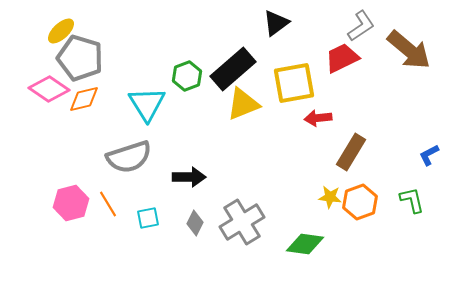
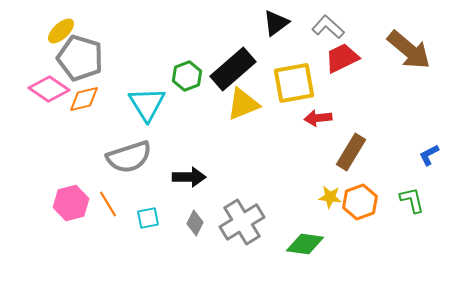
gray L-shape: moved 33 px left, 1 px down; rotated 104 degrees counterclockwise
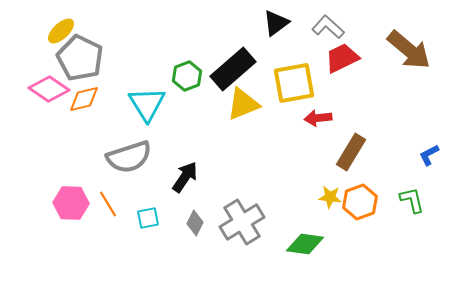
gray pentagon: rotated 9 degrees clockwise
black arrow: moved 4 px left; rotated 56 degrees counterclockwise
pink hexagon: rotated 16 degrees clockwise
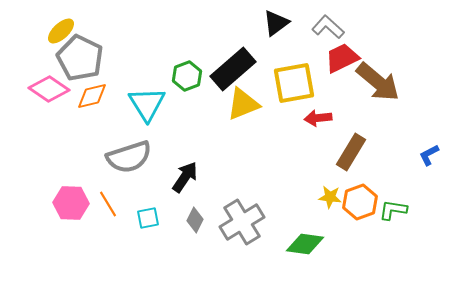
brown arrow: moved 31 px left, 32 px down
orange diamond: moved 8 px right, 3 px up
green L-shape: moved 19 px left, 10 px down; rotated 68 degrees counterclockwise
gray diamond: moved 3 px up
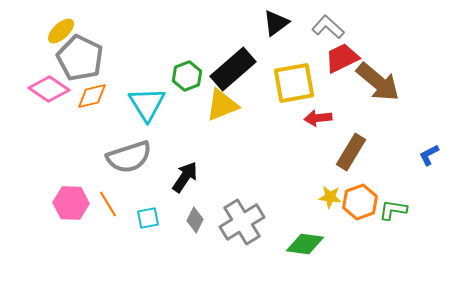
yellow triangle: moved 21 px left, 1 px down
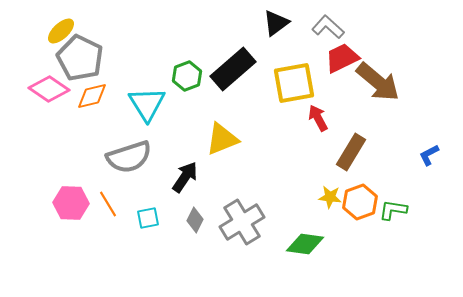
yellow triangle: moved 34 px down
red arrow: rotated 68 degrees clockwise
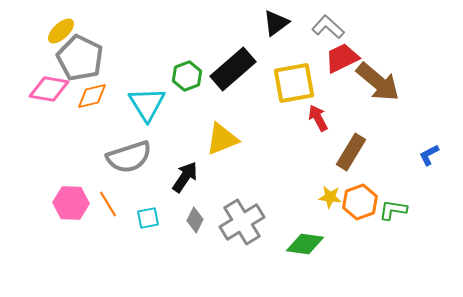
pink diamond: rotated 24 degrees counterclockwise
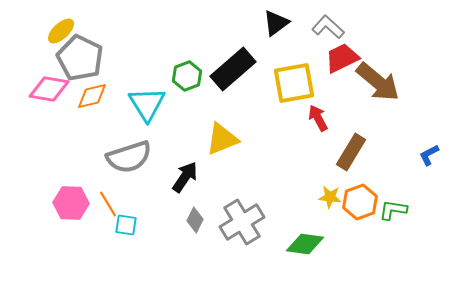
cyan square: moved 22 px left, 7 px down; rotated 20 degrees clockwise
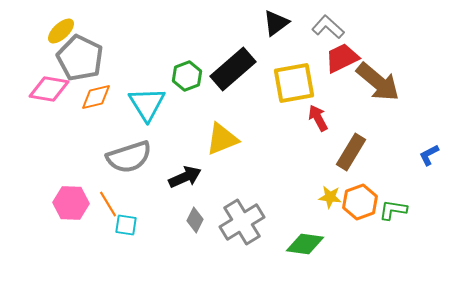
orange diamond: moved 4 px right, 1 px down
black arrow: rotated 32 degrees clockwise
